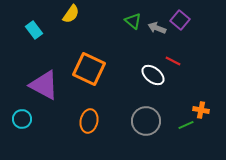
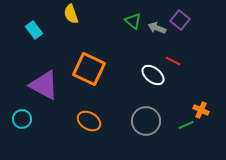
yellow semicircle: rotated 126 degrees clockwise
orange cross: rotated 14 degrees clockwise
orange ellipse: rotated 70 degrees counterclockwise
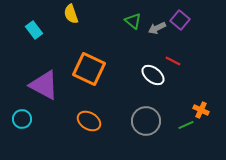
gray arrow: rotated 48 degrees counterclockwise
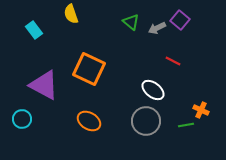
green triangle: moved 2 px left, 1 px down
white ellipse: moved 15 px down
green line: rotated 14 degrees clockwise
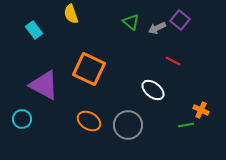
gray circle: moved 18 px left, 4 px down
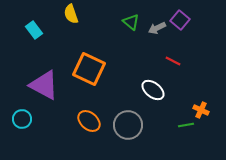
orange ellipse: rotated 10 degrees clockwise
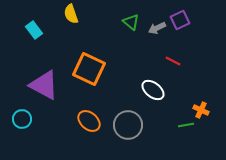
purple square: rotated 24 degrees clockwise
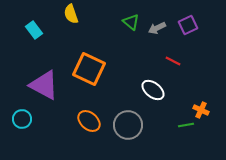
purple square: moved 8 px right, 5 px down
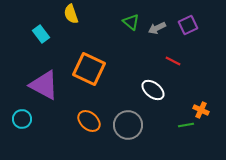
cyan rectangle: moved 7 px right, 4 px down
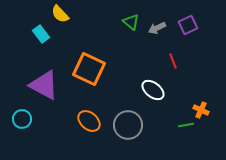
yellow semicircle: moved 11 px left; rotated 24 degrees counterclockwise
red line: rotated 42 degrees clockwise
